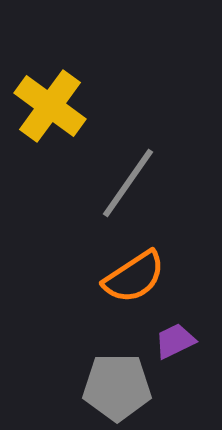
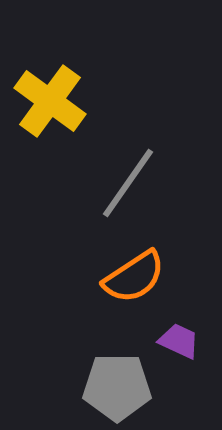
yellow cross: moved 5 px up
purple trapezoid: moved 4 px right; rotated 51 degrees clockwise
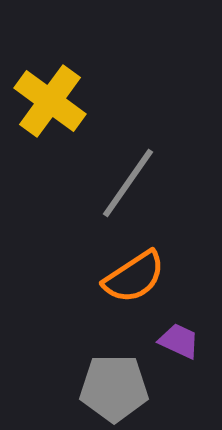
gray pentagon: moved 3 px left, 1 px down
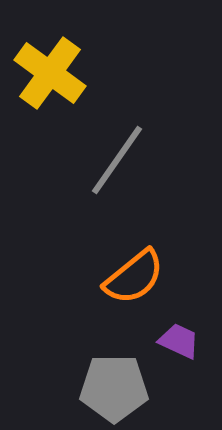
yellow cross: moved 28 px up
gray line: moved 11 px left, 23 px up
orange semicircle: rotated 6 degrees counterclockwise
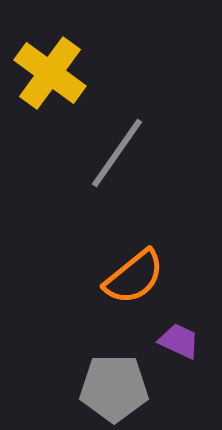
gray line: moved 7 px up
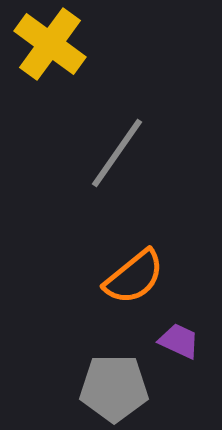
yellow cross: moved 29 px up
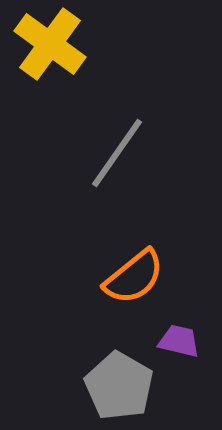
purple trapezoid: rotated 12 degrees counterclockwise
gray pentagon: moved 5 px right, 2 px up; rotated 30 degrees clockwise
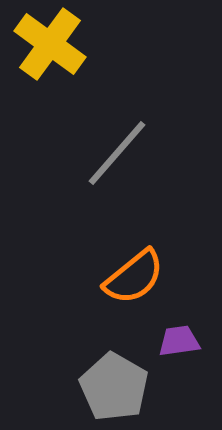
gray line: rotated 6 degrees clockwise
purple trapezoid: rotated 21 degrees counterclockwise
gray pentagon: moved 5 px left, 1 px down
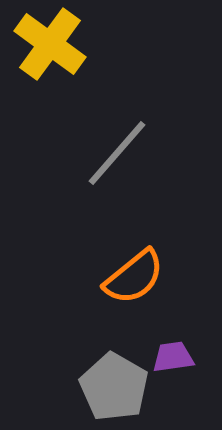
purple trapezoid: moved 6 px left, 16 px down
